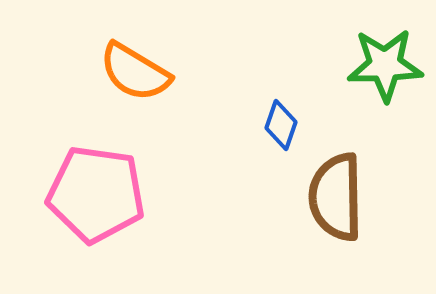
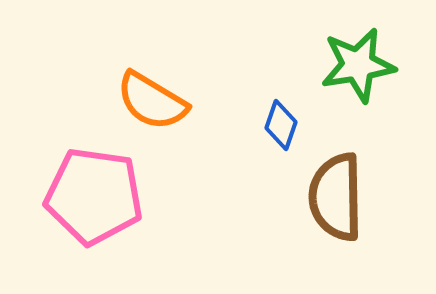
green star: moved 27 px left; rotated 8 degrees counterclockwise
orange semicircle: moved 17 px right, 29 px down
pink pentagon: moved 2 px left, 2 px down
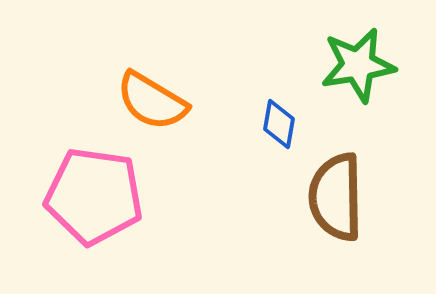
blue diamond: moved 2 px left, 1 px up; rotated 9 degrees counterclockwise
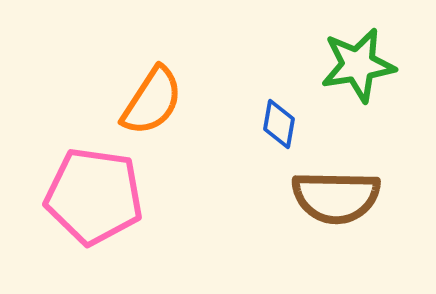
orange semicircle: rotated 88 degrees counterclockwise
brown semicircle: rotated 88 degrees counterclockwise
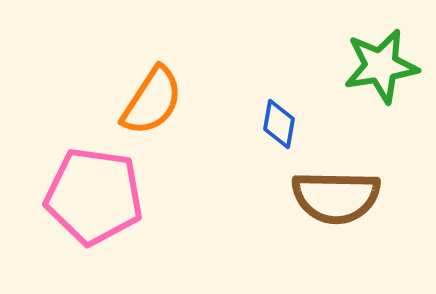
green star: moved 23 px right, 1 px down
